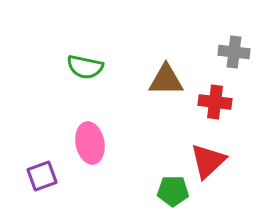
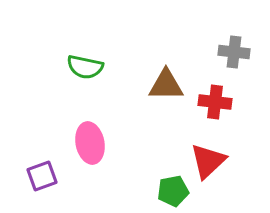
brown triangle: moved 5 px down
green pentagon: rotated 12 degrees counterclockwise
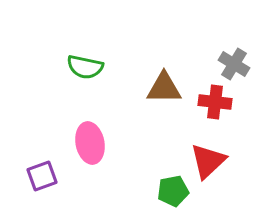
gray cross: moved 12 px down; rotated 24 degrees clockwise
brown triangle: moved 2 px left, 3 px down
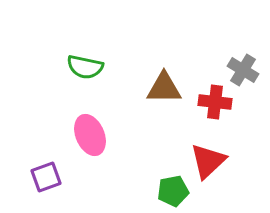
gray cross: moved 9 px right, 6 px down
pink ellipse: moved 8 px up; rotated 12 degrees counterclockwise
purple square: moved 4 px right, 1 px down
